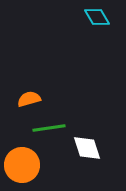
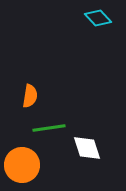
cyan diamond: moved 1 px right, 1 px down; rotated 12 degrees counterclockwise
orange semicircle: moved 1 px right, 3 px up; rotated 115 degrees clockwise
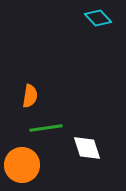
green line: moved 3 px left
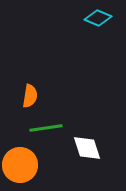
cyan diamond: rotated 24 degrees counterclockwise
orange circle: moved 2 px left
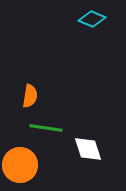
cyan diamond: moved 6 px left, 1 px down
green line: rotated 16 degrees clockwise
white diamond: moved 1 px right, 1 px down
